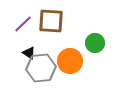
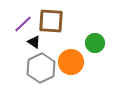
black triangle: moved 5 px right, 11 px up
orange circle: moved 1 px right, 1 px down
gray hexagon: rotated 20 degrees counterclockwise
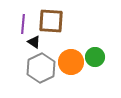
purple line: rotated 42 degrees counterclockwise
green circle: moved 14 px down
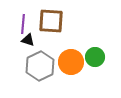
black triangle: moved 6 px left, 2 px up; rotated 16 degrees counterclockwise
gray hexagon: moved 1 px left, 2 px up
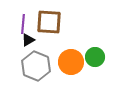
brown square: moved 2 px left, 1 px down
black triangle: rotated 48 degrees counterclockwise
gray hexagon: moved 4 px left; rotated 12 degrees counterclockwise
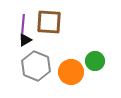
black triangle: moved 3 px left
green circle: moved 4 px down
orange circle: moved 10 px down
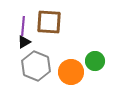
purple line: moved 2 px down
black triangle: moved 1 px left, 2 px down
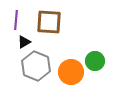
purple line: moved 7 px left, 6 px up
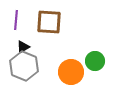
black triangle: moved 1 px left, 5 px down
gray hexagon: moved 12 px left
